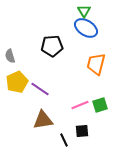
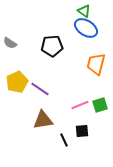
green triangle: rotated 24 degrees counterclockwise
gray semicircle: moved 13 px up; rotated 40 degrees counterclockwise
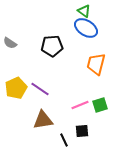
yellow pentagon: moved 1 px left, 6 px down
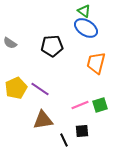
orange trapezoid: moved 1 px up
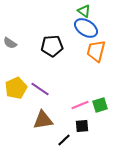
orange trapezoid: moved 12 px up
black square: moved 5 px up
black line: rotated 72 degrees clockwise
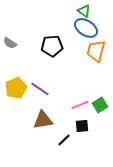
green square: rotated 14 degrees counterclockwise
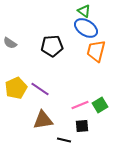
black line: rotated 56 degrees clockwise
